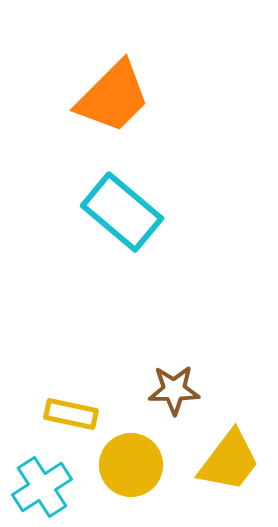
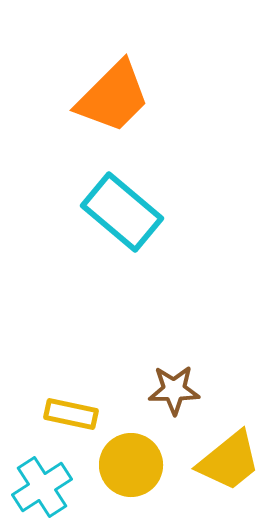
yellow trapezoid: rotated 14 degrees clockwise
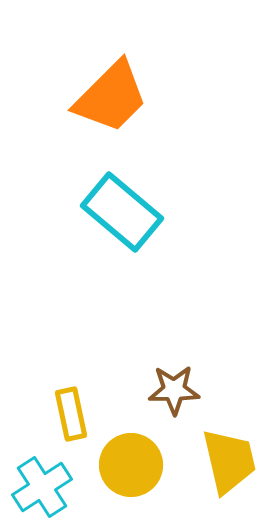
orange trapezoid: moved 2 px left
yellow rectangle: rotated 66 degrees clockwise
yellow trapezoid: rotated 64 degrees counterclockwise
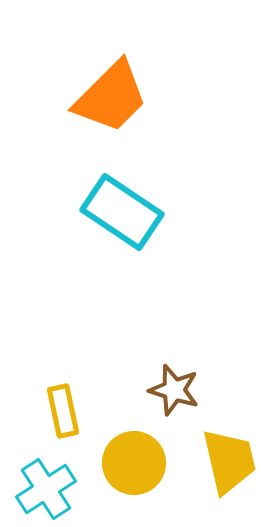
cyan rectangle: rotated 6 degrees counterclockwise
brown star: rotated 18 degrees clockwise
yellow rectangle: moved 8 px left, 3 px up
yellow circle: moved 3 px right, 2 px up
cyan cross: moved 4 px right, 2 px down
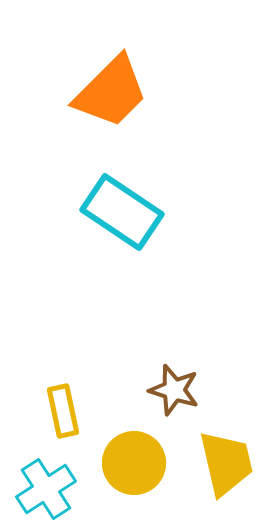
orange trapezoid: moved 5 px up
yellow trapezoid: moved 3 px left, 2 px down
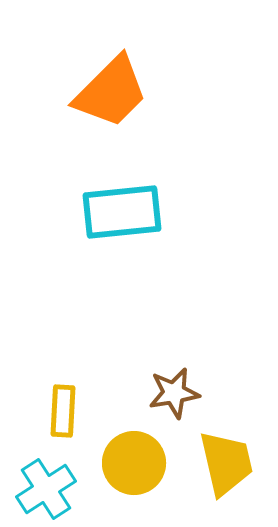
cyan rectangle: rotated 40 degrees counterclockwise
brown star: moved 3 px down; rotated 27 degrees counterclockwise
yellow rectangle: rotated 15 degrees clockwise
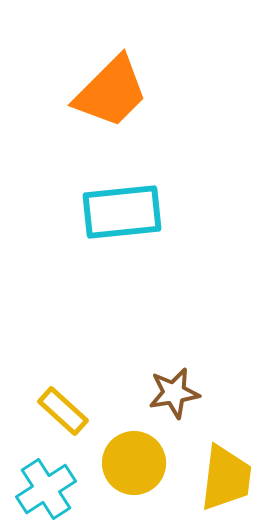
yellow rectangle: rotated 51 degrees counterclockwise
yellow trapezoid: moved 15 px down; rotated 20 degrees clockwise
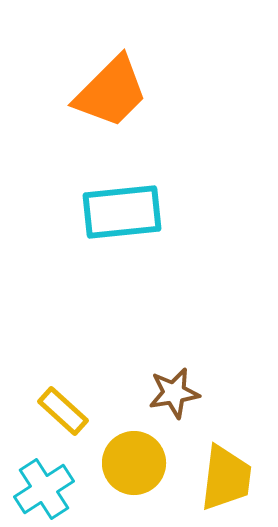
cyan cross: moved 2 px left
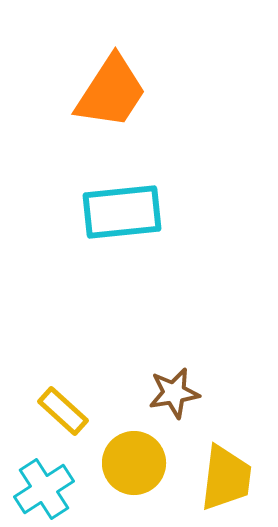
orange trapezoid: rotated 12 degrees counterclockwise
